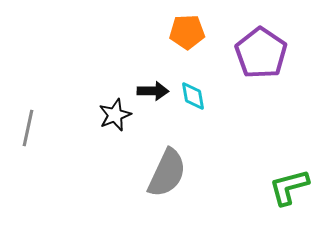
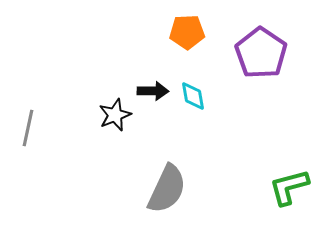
gray semicircle: moved 16 px down
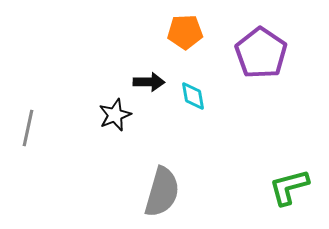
orange pentagon: moved 2 px left
black arrow: moved 4 px left, 9 px up
gray semicircle: moved 5 px left, 3 px down; rotated 9 degrees counterclockwise
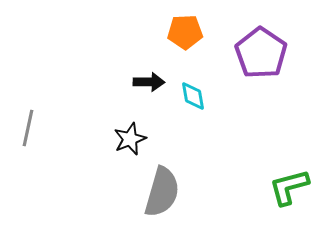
black star: moved 15 px right, 24 px down
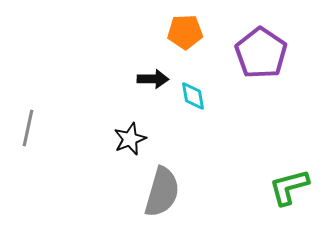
black arrow: moved 4 px right, 3 px up
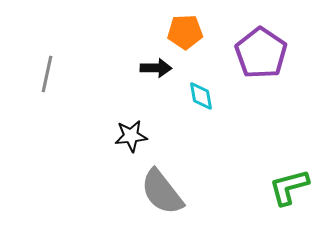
black arrow: moved 3 px right, 11 px up
cyan diamond: moved 8 px right
gray line: moved 19 px right, 54 px up
black star: moved 1 px right, 3 px up; rotated 16 degrees clockwise
gray semicircle: rotated 126 degrees clockwise
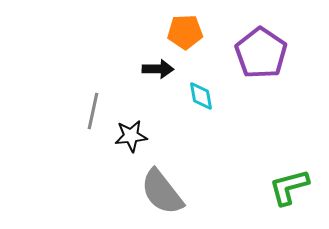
black arrow: moved 2 px right, 1 px down
gray line: moved 46 px right, 37 px down
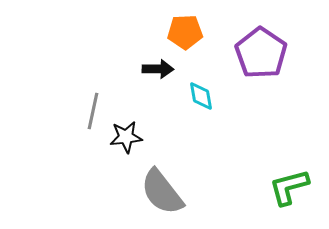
black star: moved 5 px left, 1 px down
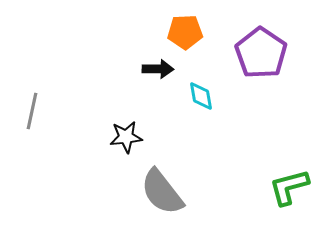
gray line: moved 61 px left
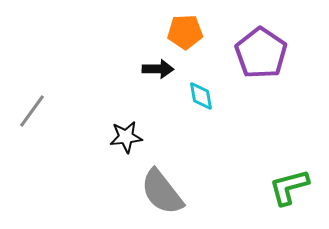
gray line: rotated 24 degrees clockwise
